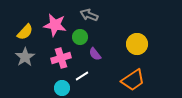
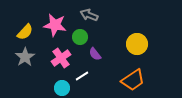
pink cross: rotated 18 degrees counterclockwise
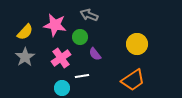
white line: rotated 24 degrees clockwise
